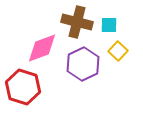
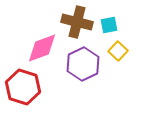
cyan square: rotated 12 degrees counterclockwise
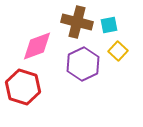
pink diamond: moved 5 px left, 2 px up
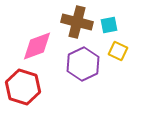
yellow square: rotated 18 degrees counterclockwise
